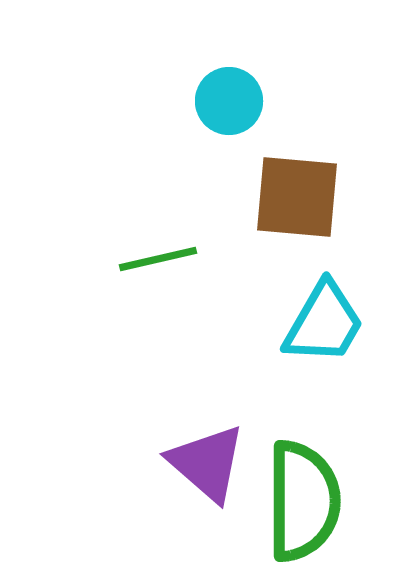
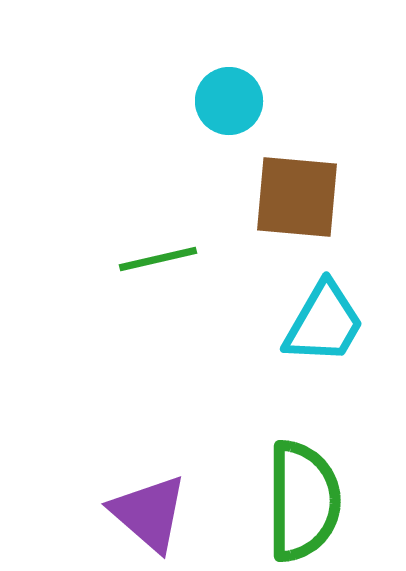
purple triangle: moved 58 px left, 50 px down
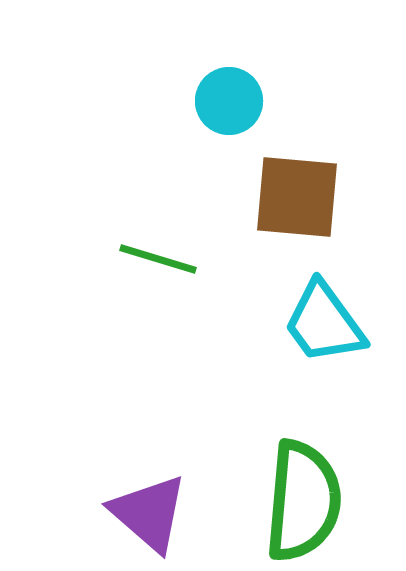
green line: rotated 30 degrees clockwise
cyan trapezoid: rotated 114 degrees clockwise
green semicircle: rotated 5 degrees clockwise
